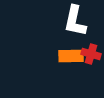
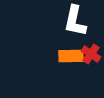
red cross: rotated 18 degrees clockwise
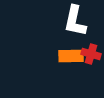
red cross: rotated 18 degrees counterclockwise
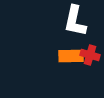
red cross: moved 1 px left, 1 px down
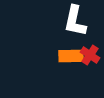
red cross: rotated 18 degrees clockwise
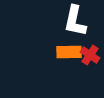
orange rectangle: moved 2 px left, 4 px up
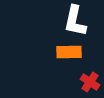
red cross: moved 27 px down
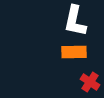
orange rectangle: moved 5 px right
